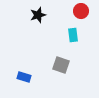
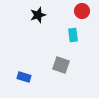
red circle: moved 1 px right
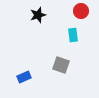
red circle: moved 1 px left
blue rectangle: rotated 40 degrees counterclockwise
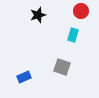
cyan rectangle: rotated 24 degrees clockwise
gray square: moved 1 px right, 2 px down
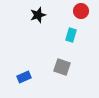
cyan rectangle: moved 2 px left
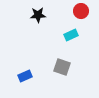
black star: rotated 14 degrees clockwise
cyan rectangle: rotated 48 degrees clockwise
blue rectangle: moved 1 px right, 1 px up
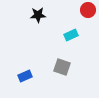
red circle: moved 7 px right, 1 px up
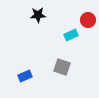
red circle: moved 10 px down
